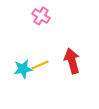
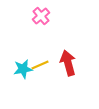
pink cross: rotated 18 degrees clockwise
red arrow: moved 4 px left, 2 px down
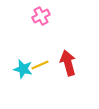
pink cross: rotated 12 degrees clockwise
cyan star: rotated 24 degrees clockwise
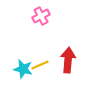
red arrow: moved 3 px up; rotated 20 degrees clockwise
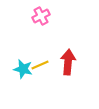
red arrow: moved 2 px down
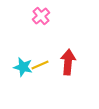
pink cross: rotated 12 degrees counterclockwise
cyan star: moved 2 px up
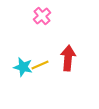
pink cross: moved 1 px right
red arrow: moved 4 px up
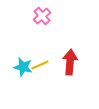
red arrow: moved 2 px right, 4 px down
